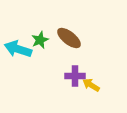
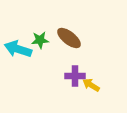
green star: rotated 18 degrees clockwise
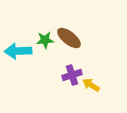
green star: moved 5 px right
cyan arrow: moved 2 px down; rotated 20 degrees counterclockwise
purple cross: moved 3 px left, 1 px up; rotated 18 degrees counterclockwise
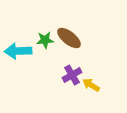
purple cross: rotated 12 degrees counterclockwise
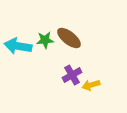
cyan arrow: moved 5 px up; rotated 12 degrees clockwise
yellow arrow: rotated 48 degrees counterclockwise
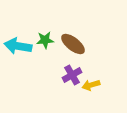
brown ellipse: moved 4 px right, 6 px down
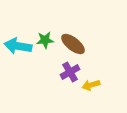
purple cross: moved 2 px left, 3 px up
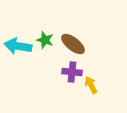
green star: rotated 24 degrees clockwise
purple cross: moved 2 px right; rotated 36 degrees clockwise
yellow arrow: rotated 78 degrees clockwise
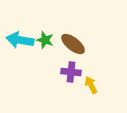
cyan arrow: moved 2 px right, 6 px up
purple cross: moved 1 px left
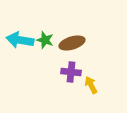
brown ellipse: moved 1 px left, 1 px up; rotated 55 degrees counterclockwise
